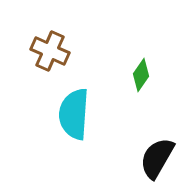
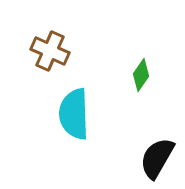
cyan semicircle: rotated 6 degrees counterclockwise
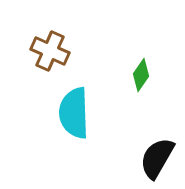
cyan semicircle: moved 1 px up
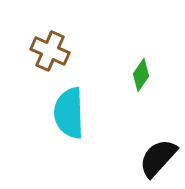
cyan semicircle: moved 5 px left
black semicircle: moved 1 px right; rotated 12 degrees clockwise
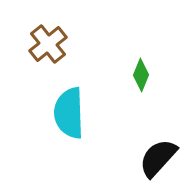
brown cross: moved 2 px left, 7 px up; rotated 27 degrees clockwise
green diamond: rotated 12 degrees counterclockwise
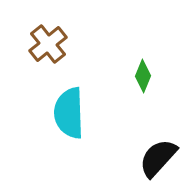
green diamond: moved 2 px right, 1 px down
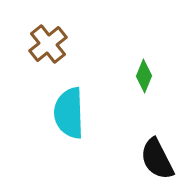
green diamond: moved 1 px right
black semicircle: moved 1 px left, 1 px down; rotated 69 degrees counterclockwise
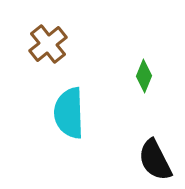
black semicircle: moved 2 px left, 1 px down
